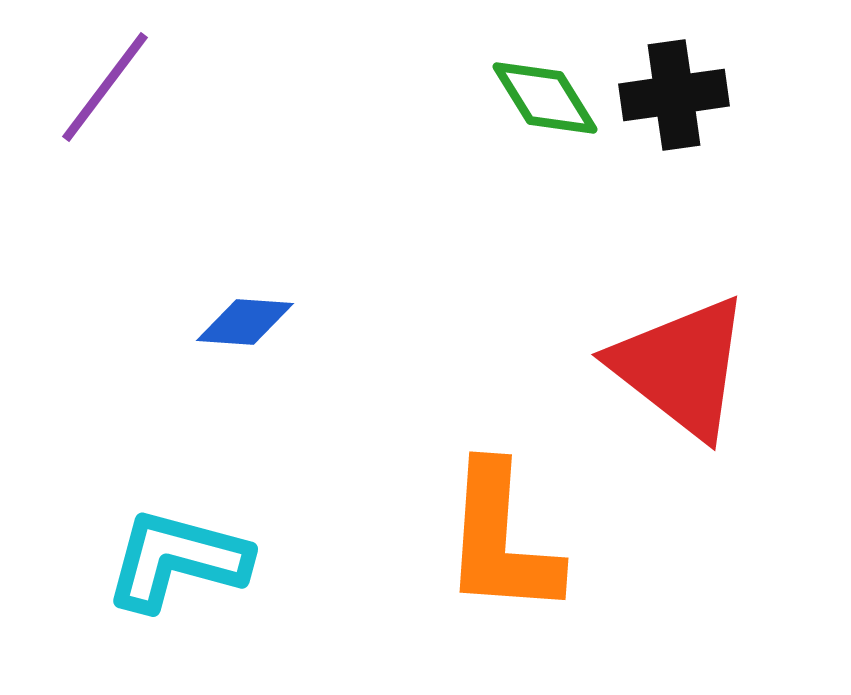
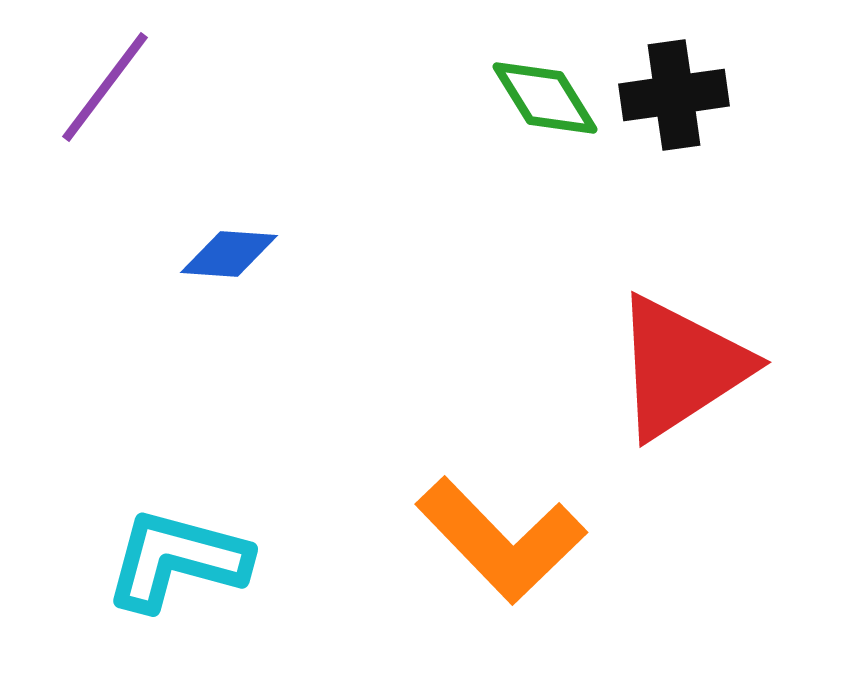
blue diamond: moved 16 px left, 68 px up
red triangle: rotated 49 degrees clockwise
orange L-shape: rotated 48 degrees counterclockwise
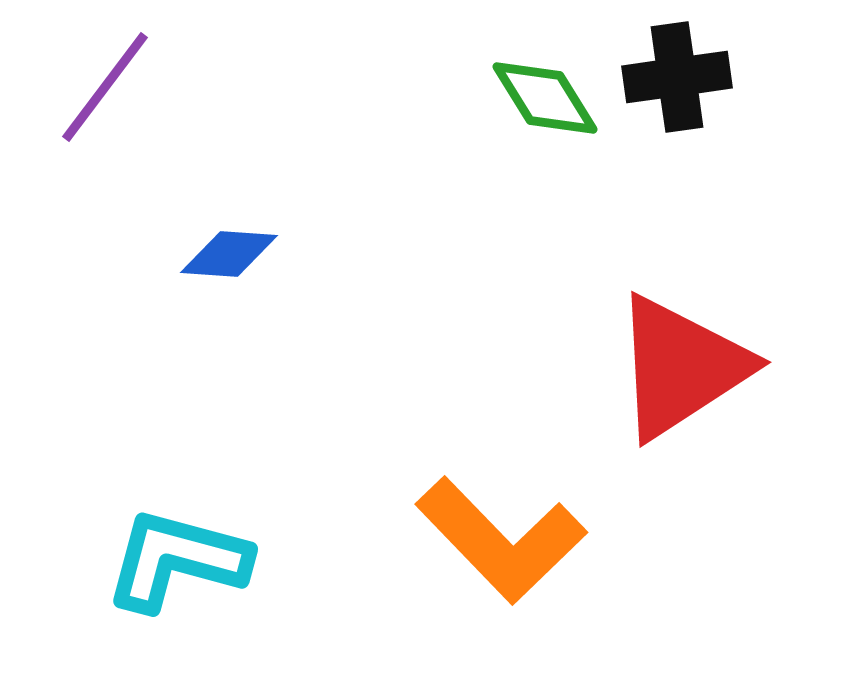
black cross: moved 3 px right, 18 px up
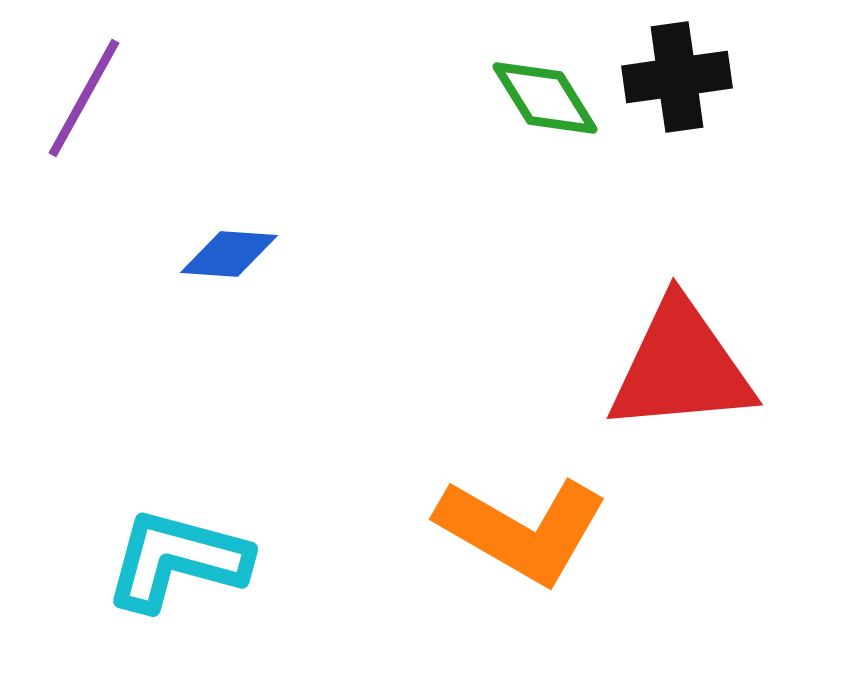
purple line: moved 21 px left, 11 px down; rotated 8 degrees counterclockwise
red triangle: rotated 28 degrees clockwise
orange L-shape: moved 21 px right, 10 px up; rotated 16 degrees counterclockwise
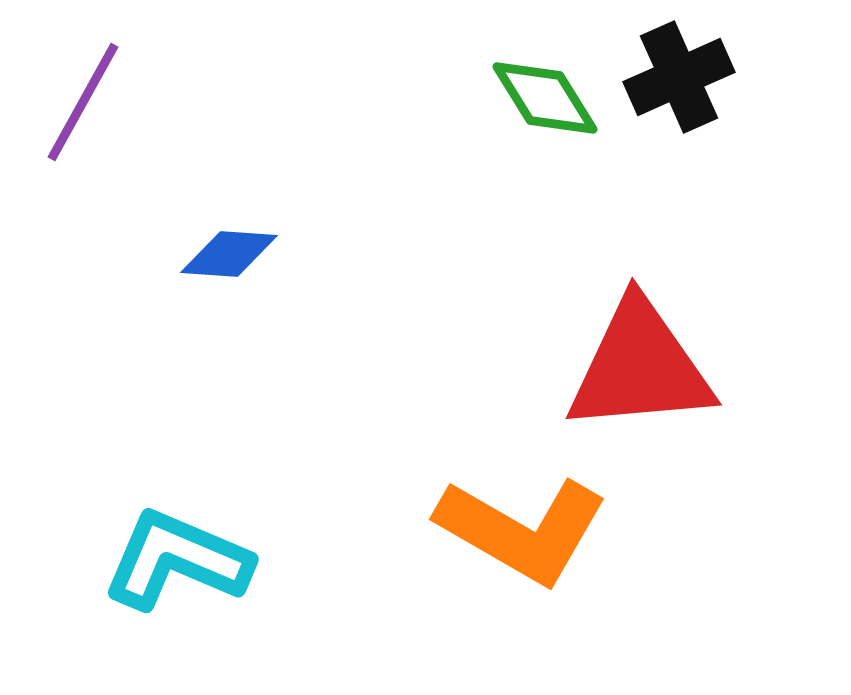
black cross: moved 2 px right; rotated 16 degrees counterclockwise
purple line: moved 1 px left, 4 px down
red triangle: moved 41 px left
cyan L-shape: rotated 8 degrees clockwise
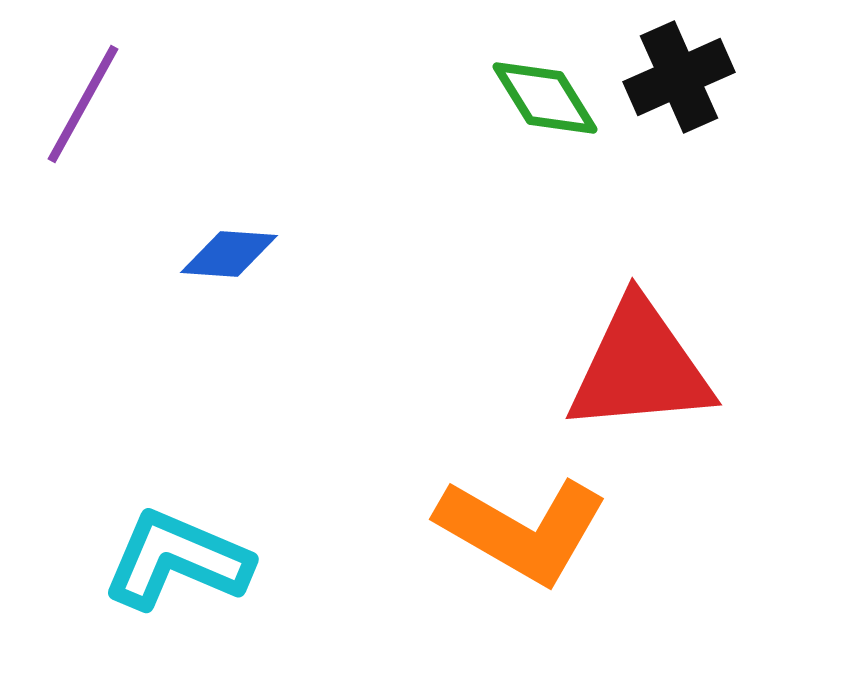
purple line: moved 2 px down
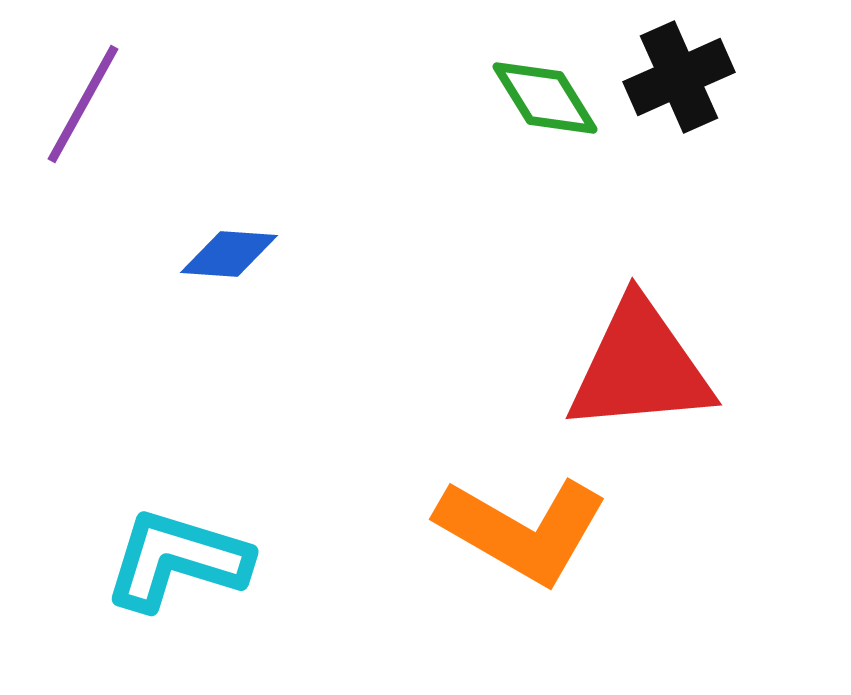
cyan L-shape: rotated 6 degrees counterclockwise
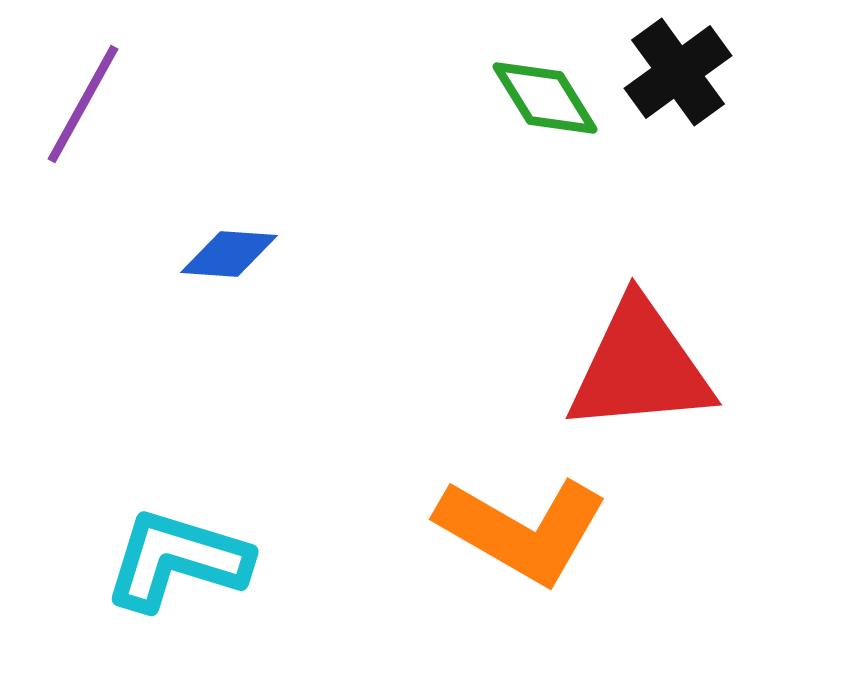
black cross: moved 1 px left, 5 px up; rotated 12 degrees counterclockwise
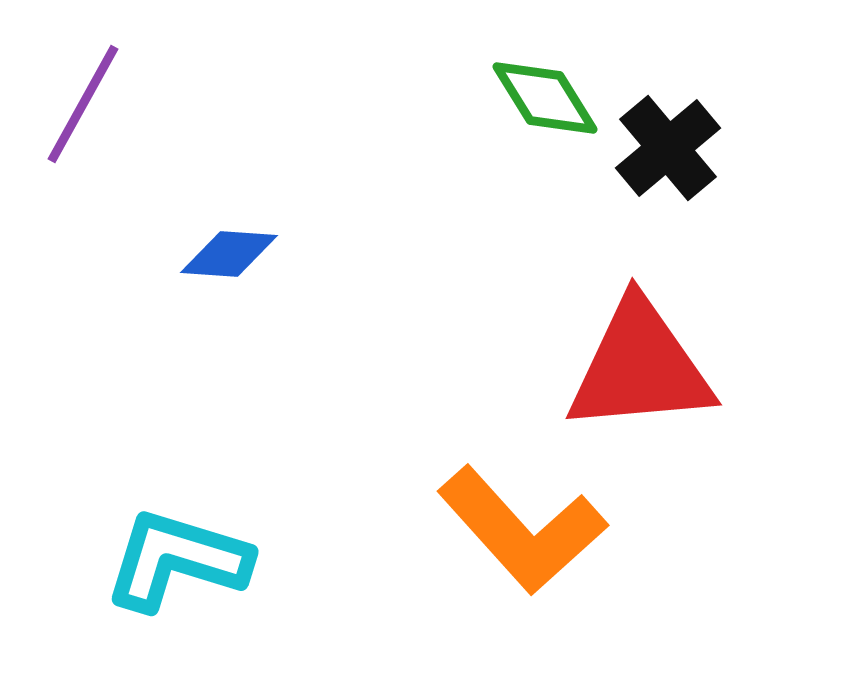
black cross: moved 10 px left, 76 px down; rotated 4 degrees counterclockwise
orange L-shape: rotated 18 degrees clockwise
